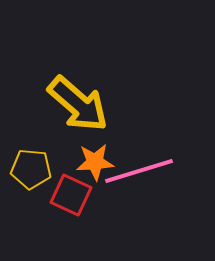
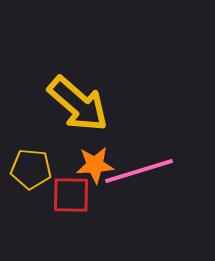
orange star: moved 3 px down
red square: rotated 24 degrees counterclockwise
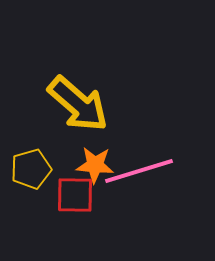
orange star: rotated 9 degrees clockwise
yellow pentagon: rotated 21 degrees counterclockwise
red square: moved 4 px right
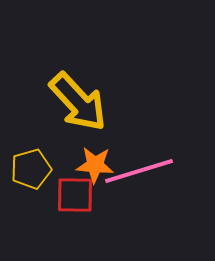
yellow arrow: moved 2 px up; rotated 6 degrees clockwise
